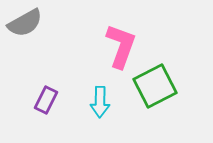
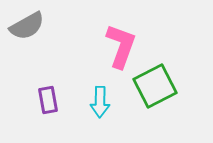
gray semicircle: moved 2 px right, 3 px down
purple rectangle: moved 2 px right; rotated 36 degrees counterclockwise
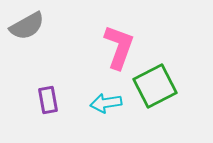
pink L-shape: moved 2 px left, 1 px down
cyan arrow: moved 6 px right, 1 px down; rotated 80 degrees clockwise
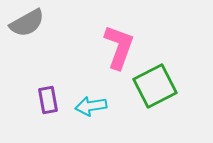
gray semicircle: moved 3 px up
cyan arrow: moved 15 px left, 3 px down
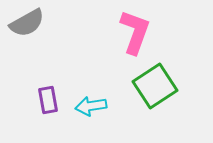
pink L-shape: moved 16 px right, 15 px up
green square: rotated 6 degrees counterclockwise
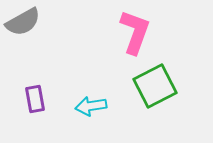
gray semicircle: moved 4 px left, 1 px up
green square: rotated 6 degrees clockwise
purple rectangle: moved 13 px left, 1 px up
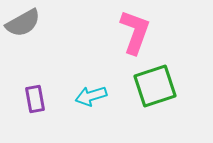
gray semicircle: moved 1 px down
green square: rotated 9 degrees clockwise
cyan arrow: moved 10 px up; rotated 8 degrees counterclockwise
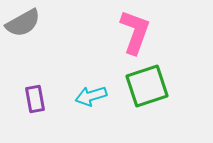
green square: moved 8 px left
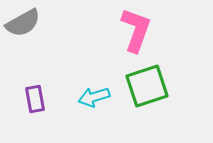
pink L-shape: moved 1 px right, 2 px up
cyan arrow: moved 3 px right, 1 px down
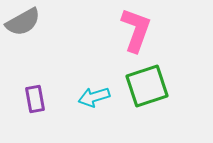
gray semicircle: moved 1 px up
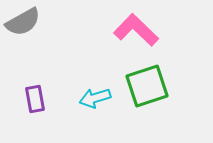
pink L-shape: rotated 66 degrees counterclockwise
cyan arrow: moved 1 px right, 1 px down
